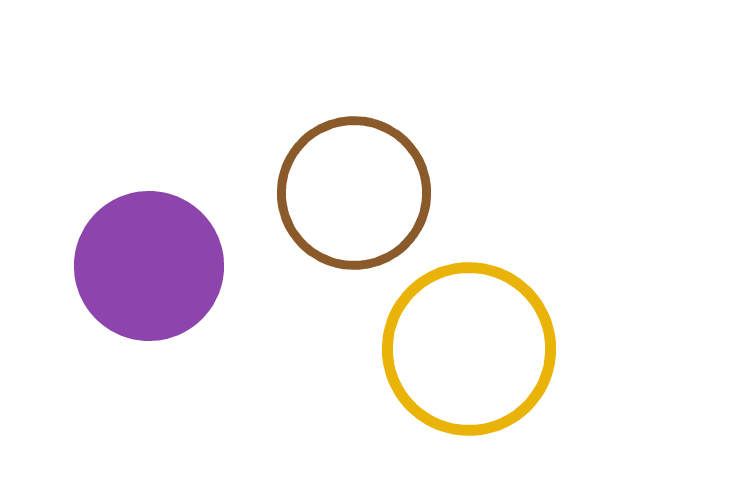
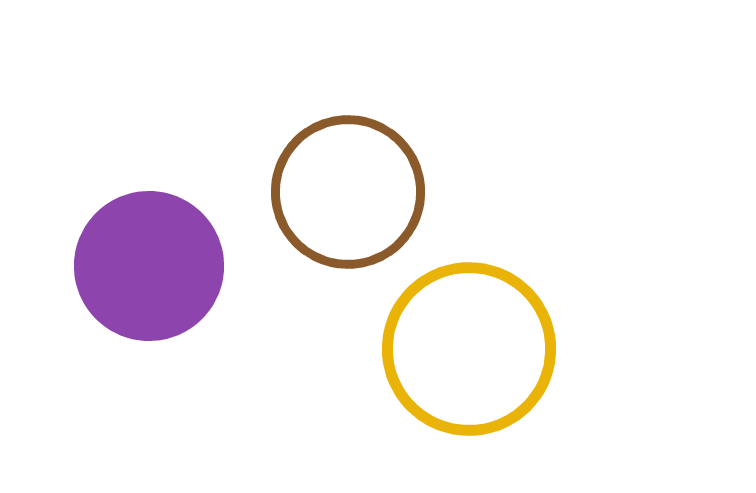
brown circle: moved 6 px left, 1 px up
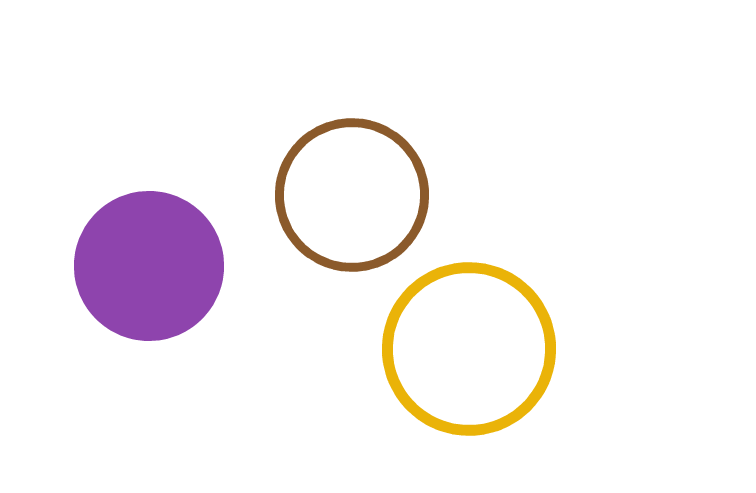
brown circle: moved 4 px right, 3 px down
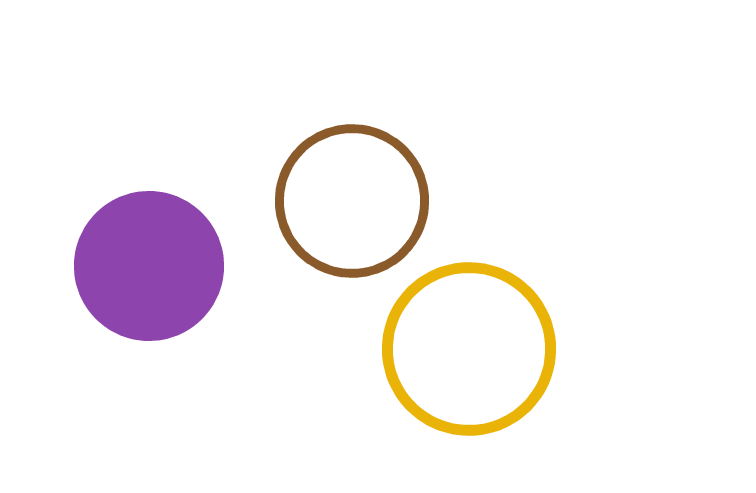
brown circle: moved 6 px down
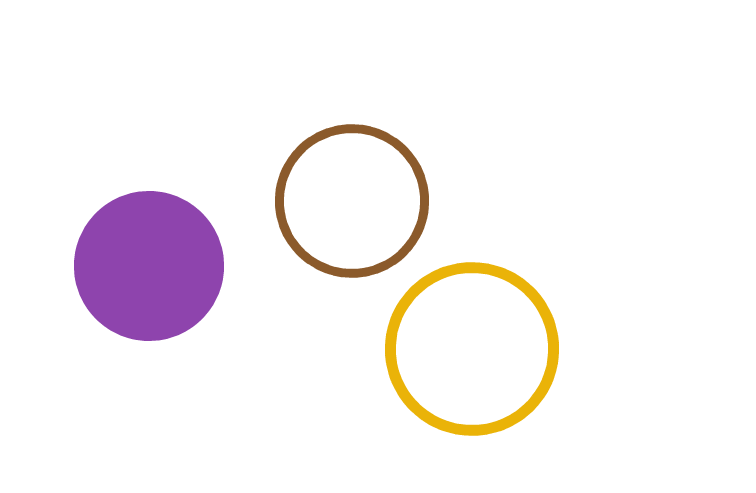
yellow circle: moved 3 px right
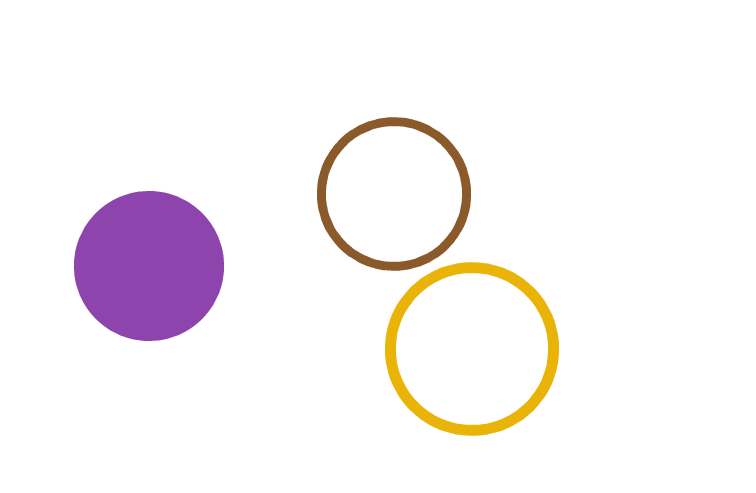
brown circle: moved 42 px right, 7 px up
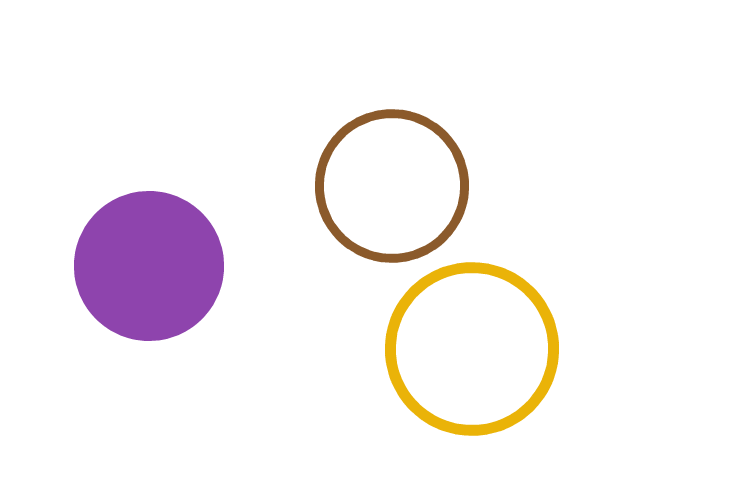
brown circle: moved 2 px left, 8 px up
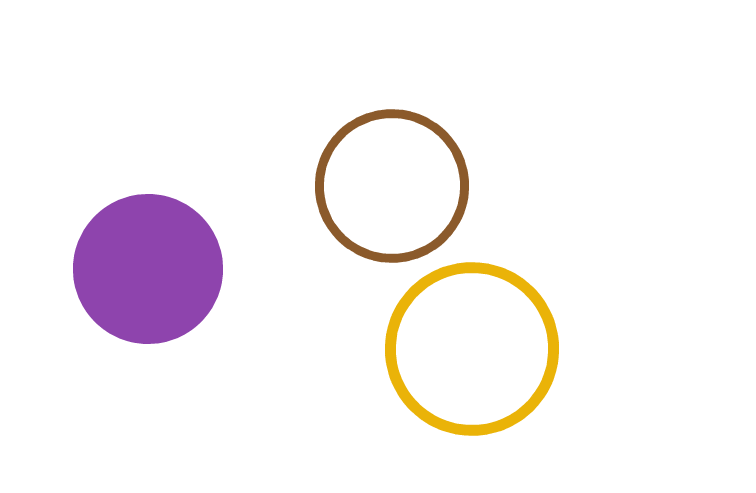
purple circle: moved 1 px left, 3 px down
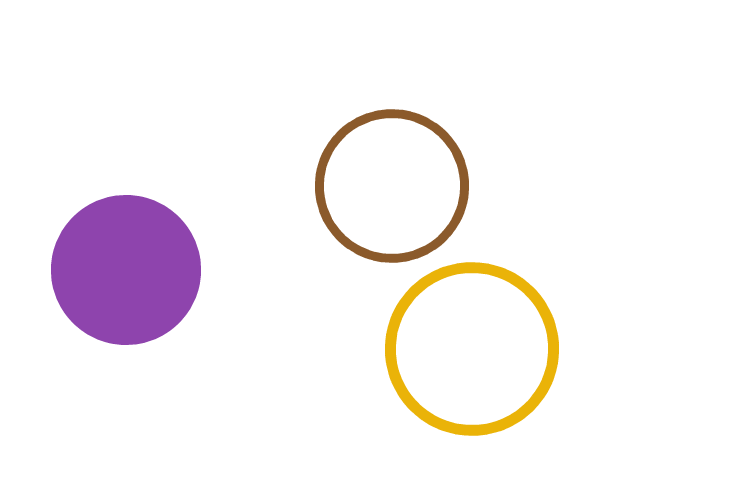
purple circle: moved 22 px left, 1 px down
